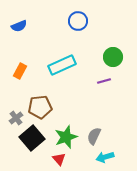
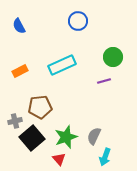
blue semicircle: rotated 84 degrees clockwise
orange rectangle: rotated 35 degrees clockwise
gray cross: moved 1 px left, 3 px down; rotated 24 degrees clockwise
cyan arrow: rotated 54 degrees counterclockwise
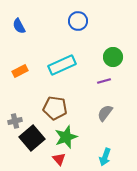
brown pentagon: moved 15 px right, 1 px down; rotated 15 degrees clockwise
gray semicircle: moved 11 px right, 23 px up; rotated 12 degrees clockwise
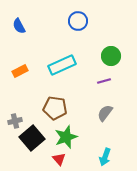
green circle: moved 2 px left, 1 px up
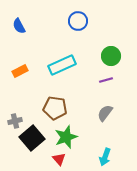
purple line: moved 2 px right, 1 px up
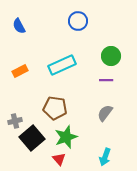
purple line: rotated 16 degrees clockwise
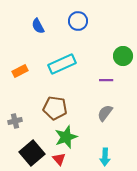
blue semicircle: moved 19 px right
green circle: moved 12 px right
cyan rectangle: moved 1 px up
black square: moved 15 px down
cyan arrow: rotated 18 degrees counterclockwise
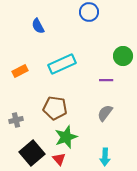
blue circle: moved 11 px right, 9 px up
gray cross: moved 1 px right, 1 px up
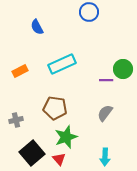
blue semicircle: moved 1 px left, 1 px down
green circle: moved 13 px down
